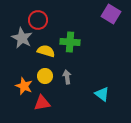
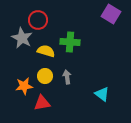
orange star: rotated 30 degrees counterclockwise
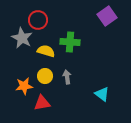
purple square: moved 4 px left, 2 px down; rotated 24 degrees clockwise
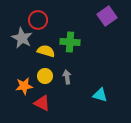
cyan triangle: moved 2 px left, 1 px down; rotated 21 degrees counterclockwise
red triangle: rotated 36 degrees clockwise
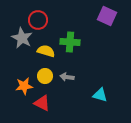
purple square: rotated 30 degrees counterclockwise
gray arrow: rotated 72 degrees counterclockwise
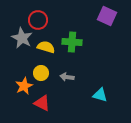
green cross: moved 2 px right
yellow semicircle: moved 4 px up
yellow circle: moved 4 px left, 3 px up
orange star: rotated 18 degrees counterclockwise
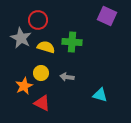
gray star: moved 1 px left
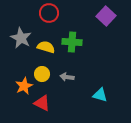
purple square: moved 1 px left; rotated 18 degrees clockwise
red circle: moved 11 px right, 7 px up
yellow circle: moved 1 px right, 1 px down
